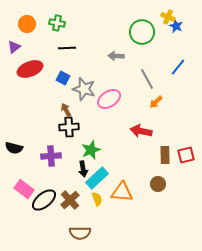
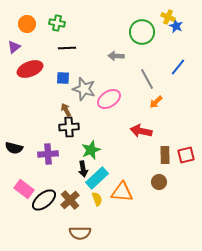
blue square: rotated 24 degrees counterclockwise
purple cross: moved 3 px left, 2 px up
brown circle: moved 1 px right, 2 px up
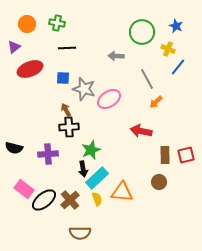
yellow cross: moved 32 px down
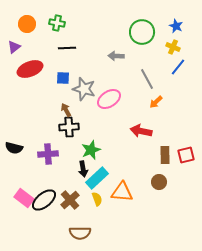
yellow cross: moved 5 px right, 2 px up
pink rectangle: moved 9 px down
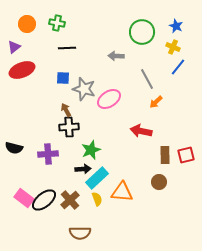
red ellipse: moved 8 px left, 1 px down
black arrow: rotated 84 degrees counterclockwise
